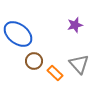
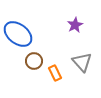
purple star: rotated 14 degrees counterclockwise
gray triangle: moved 3 px right, 2 px up
orange rectangle: rotated 21 degrees clockwise
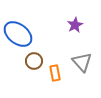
orange rectangle: rotated 14 degrees clockwise
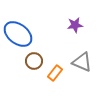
purple star: rotated 21 degrees clockwise
gray triangle: rotated 25 degrees counterclockwise
orange rectangle: rotated 49 degrees clockwise
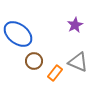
purple star: rotated 21 degrees counterclockwise
gray triangle: moved 4 px left
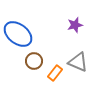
purple star: rotated 14 degrees clockwise
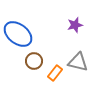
gray triangle: rotated 10 degrees counterclockwise
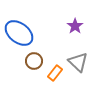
purple star: moved 1 px down; rotated 21 degrees counterclockwise
blue ellipse: moved 1 px right, 1 px up
gray triangle: rotated 30 degrees clockwise
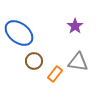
gray triangle: rotated 35 degrees counterclockwise
orange rectangle: moved 1 px down
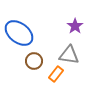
gray triangle: moved 9 px left, 7 px up
orange rectangle: moved 1 px right
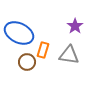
blue ellipse: rotated 12 degrees counterclockwise
brown circle: moved 7 px left, 1 px down
orange rectangle: moved 13 px left, 24 px up; rotated 21 degrees counterclockwise
